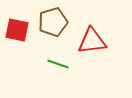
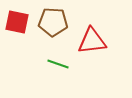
brown pentagon: rotated 20 degrees clockwise
red square: moved 8 px up
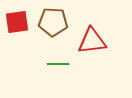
red square: rotated 20 degrees counterclockwise
green line: rotated 20 degrees counterclockwise
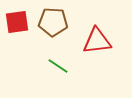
red triangle: moved 5 px right
green line: moved 2 px down; rotated 35 degrees clockwise
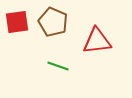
brown pentagon: rotated 20 degrees clockwise
green line: rotated 15 degrees counterclockwise
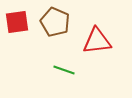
brown pentagon: moved 2 px right
green line: moved 6 px right, 4 px down
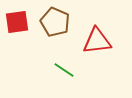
green line: rotated 15 degrees clockwise
